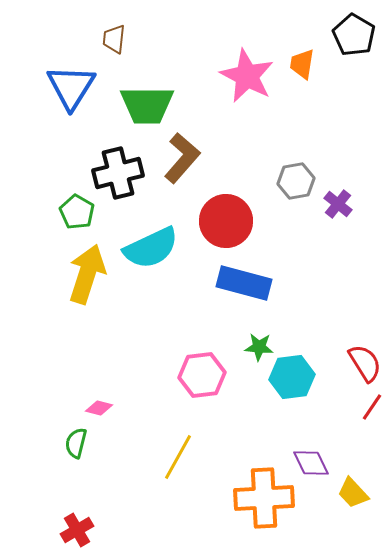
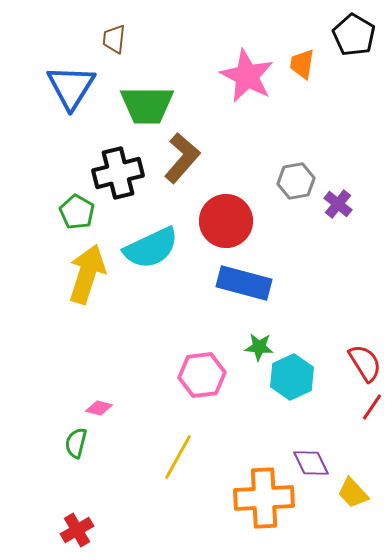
cyan hexagon: rotated 18 degrees counterclockwise
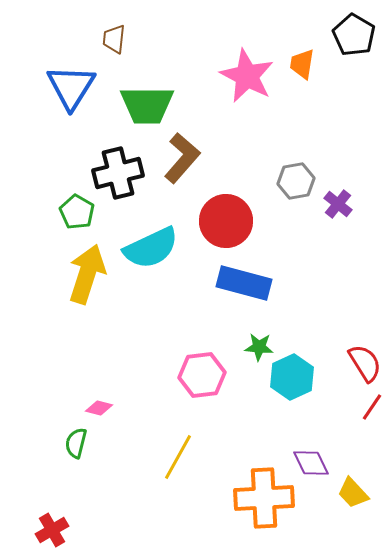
red cross: moved 25 px left
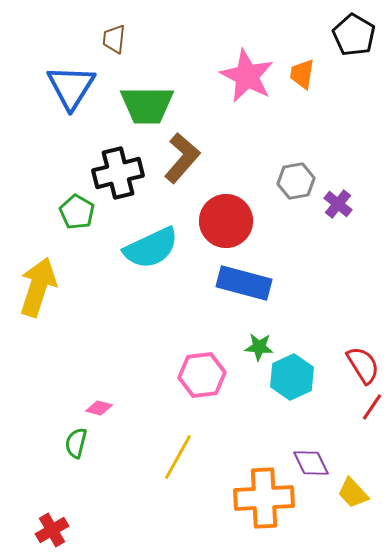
orange trapezoid: moved 10 px down
yellow arrow: moved 49 px left, 13 px down
red semicircle: moved 2 px left, 2 px down
